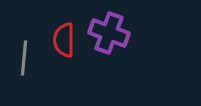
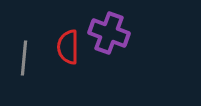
red semicircle: moved 4 px right, 7 px down
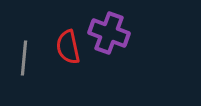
red semicircle: rotated 12 degrees counterclockwise
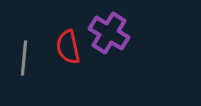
purple cross: rotated 12 degrees clockwise
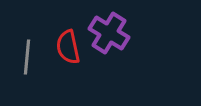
gray line: moved 3 px right, 1 px up
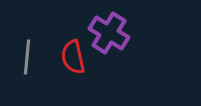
red semicircle: moved 5 px right, 10 px down
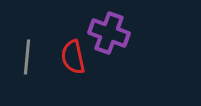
purple cross: rotated 12 degrees counterclockwise
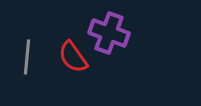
red semicircle: rotated 24 degrees counterclockwise
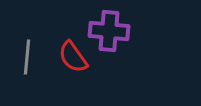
purple cross: moved 2 px up; rotated 15 degrees counterclockwise
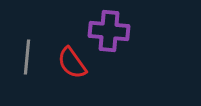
red semicircle: moved 1 px left, 6 px down
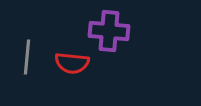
red semicircle: rotated 48 degrees counterclockwise
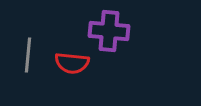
gray line: moved 1 px right, 2 px up
